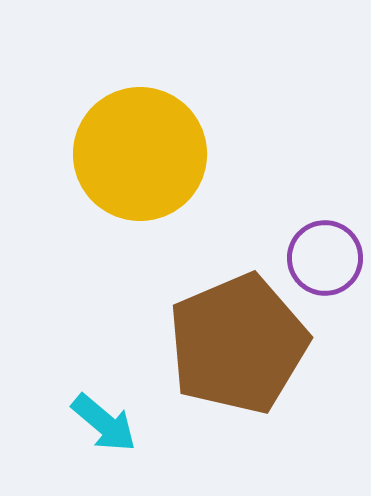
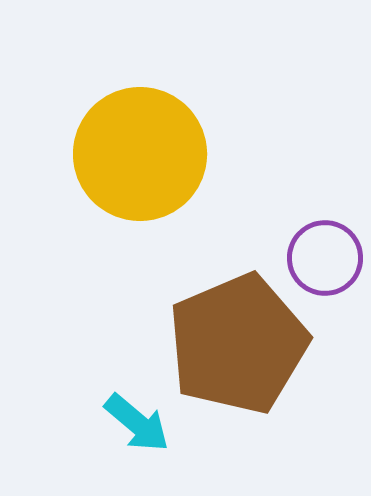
cyan arrow: moved 33 px right
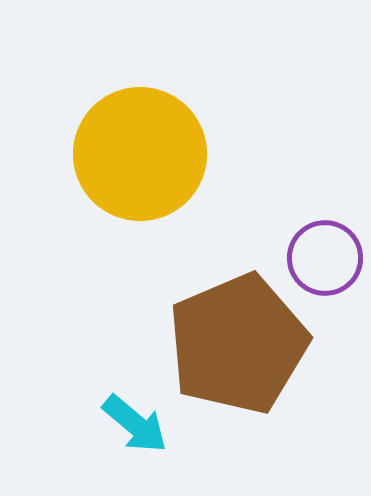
cyan arrow: moved 2 px left, 1 px down
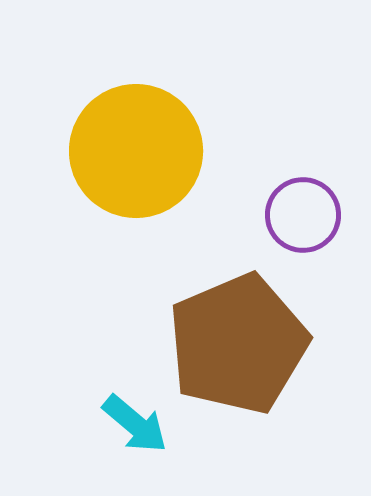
yellow circle: moved 4 px left, 3 px up
purple circle: moved 22 px left, 43 px up
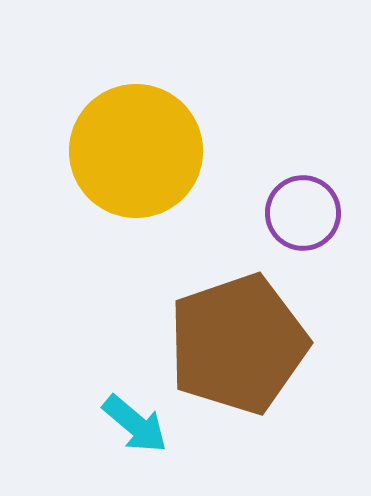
purple circle: moved 2 px up
brown pentagon: rotated 4 degrees clockwise
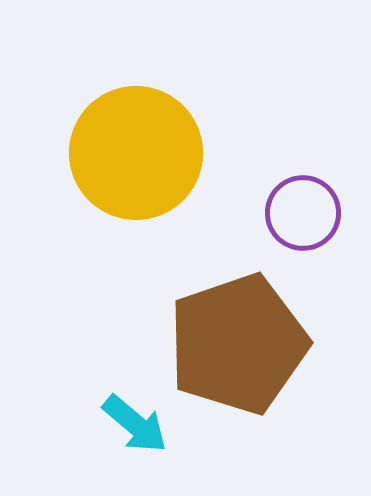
yellow circle: moved 2 px down
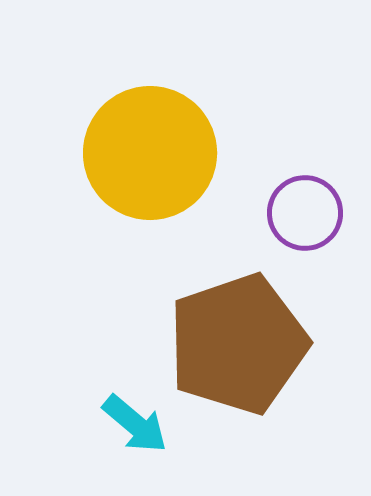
yellow circle: moved 14 px right
purple circle: moved 2 px right
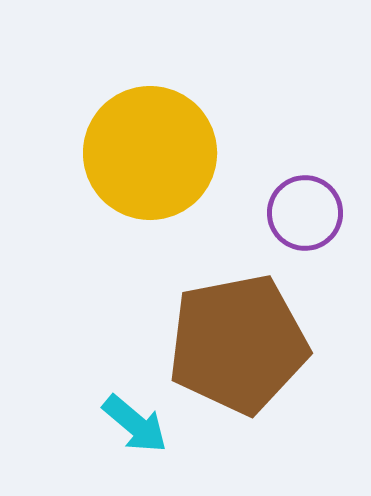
brown pentagon: rotated 8 degrees clockwise
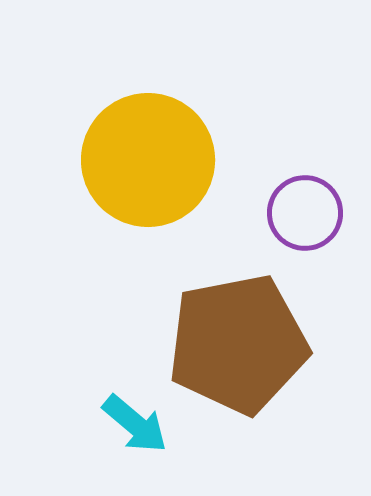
yellow circle: moved 2 px left, 7 px down
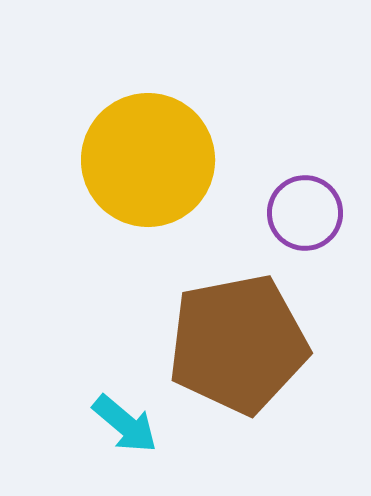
cyan arrow: moved 10 px left
